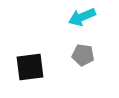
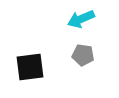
cyan arrow: moved 1 px left, 2 px down
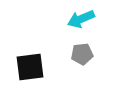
gray pentagon: moved 1 px left, 1 px up; rotated 15 degrees counterclockwise
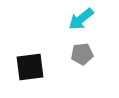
cyan arrow: rotated 16 degrees counterclockwise
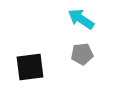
cyan arrow: rotated 72 degrees clockwise
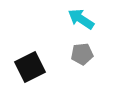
black square: rotated 20 degrees counterclockwise
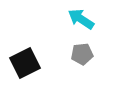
black square: moved 5 px left, 4 px up
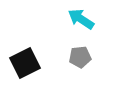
gray pentagon: moved 2 px left, 3 px down
